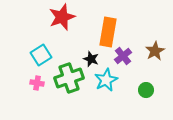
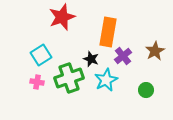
pink cross: moved 1 px up
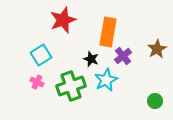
red star: moved 1 px right, 3 px down
brown star: moved 2 px right, 2 px up
green cross: moved 2 px right, 8 px down
pink cross: rotated 16 degrees clockwise
green circle: moved 9 px right, 11 px down
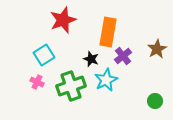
cyan square: moved 3 px right
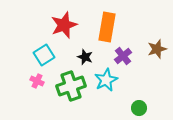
red star: moved 1 px right, 5 px down
orange rectangle: moved 1 px left, 5 px up
brown star: rotated 12 degrees clockwise
black star: moved 6 px left, 2 px up
pink cross: moved 1 px up
green circle: moved 16 px left, 7 px down
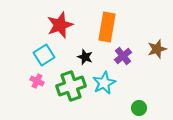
red star: moved 4 px left
cyan star: moved 2 px left, 3 px down
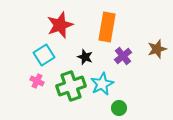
cyan star: moved 2 px left, 1 px down
green circle: moved 20 px left
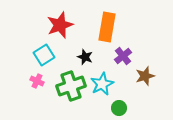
brown star: moved 12 px left, 27 px down
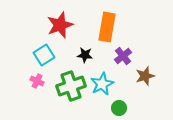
black star: moved 2 px up; rotated 14 degrees counterclockwise
